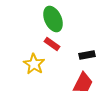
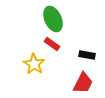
black rectangle: rotated 21 degrees clockwise
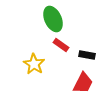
red rectangle: moved 9 px right, 1 px down
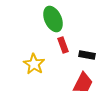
red rectangle: moved 2 px right; rotated 35 degrees clockwise
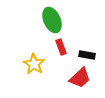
green ellipse: moved 1 px left, 1 px down
red rectangle: moved 2 px left, 2 px down
red trapezoid: moved 3 px left, 5 px up; rotated 20 degrees clockwise
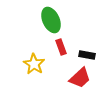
green ellipse: moved 1 px left
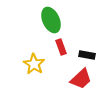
red trapezoid: moved 1 px right, 1 px down
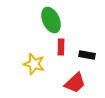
red rectangle: rotated 21 degrees clockwise
yellow star: rotated 15 degrees counterclockwise
red trapezoid: moved 6 px left, 4 px down
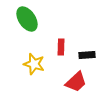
green ellipse: moved 24 px left, 1 px up; rotated 10 degrees counterclockwise
black rectangle: rotated 14 degrees counterclockwise
red trapezoid: moved 1 px right, 1 px up
